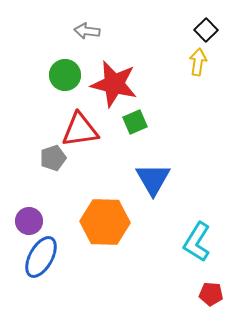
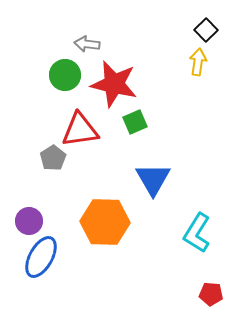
gray arrow: moved 13 px down
gray pentagon: rotated 15 degrees counterclockwise
cyan L-shape: moved 9 px up
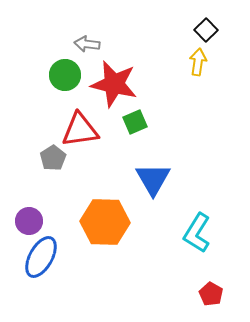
red pentagon: rotated 25 degrees clockwise
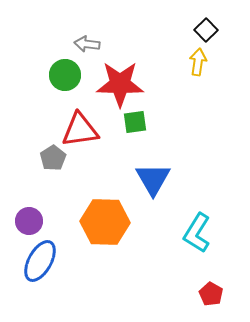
red star: moved 6 px right; rotated 12 degrees counterclockwise
green square: rotated 15 degrees clockwise
blue ellipse: moved 1 px left, 4 px down
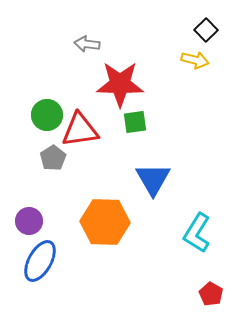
yellow arrow: moved 3 px left, 2 px up; rotated 96 degrees clockwise
green circle: moved 18 px left, 40 px down
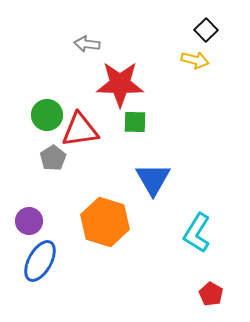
green square: rotated 10 degrees clockwise
orange hexagon: rotated 15 degrees clockwise
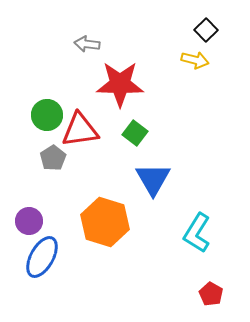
green square: moved 11 px down; rotated 35 degrees clockwise
blue ellipse: moved 2 px right, 4 px up
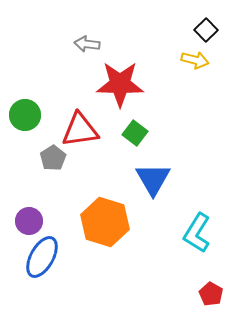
green circle: moved 22 px left
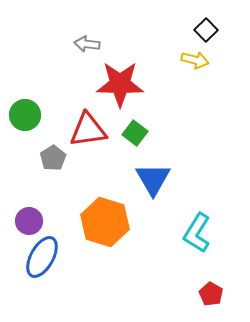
red triangle: moved 8 px right
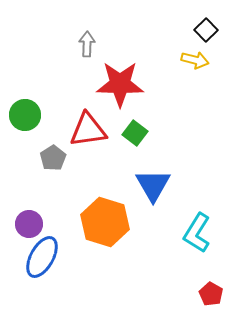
gray arrow: rotated 85 degrees clockwise
blue triangle: moved 6 px down
purple circle: moved 3 px down
